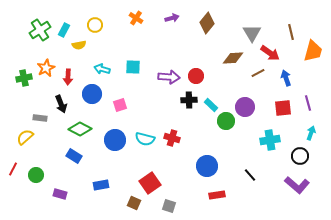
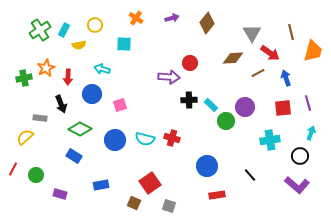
cyan square at (133, 67): moved 9 px left, 23 px up
red circle at (196, 76): moved 6 px left, 13 px up
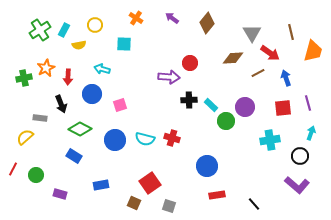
purple arrow at (172, 18): rotated 128 degrees counterclockwise
black line at (250, 175): moved 4 px right, 29 px down
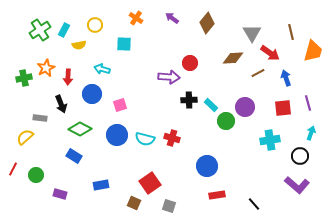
blue circle at (115, 140): moved 2 px right, 5 px up
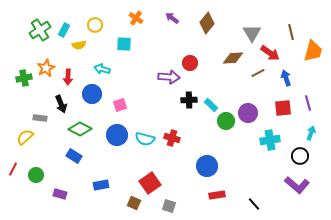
purple circle at (245, 107): moved 3 px right, 6 px down
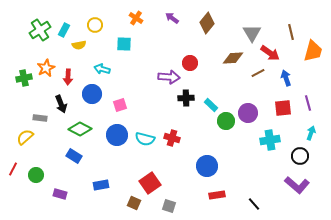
black cross at (189, 100): moved 3 px left, 2 px up
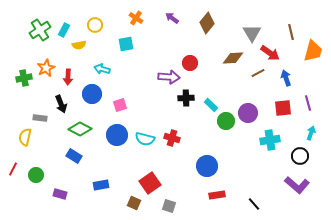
cyan square at (124, 44): moved 2 px right; rotated 14 degrees counterclockwise
yellow semicircle at (25, 137): rotated 36 degrees counterclockwise
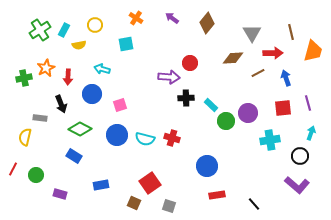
red arrow at (270, 53): moved 3 px right; rotated 36 degrees counterclockwise
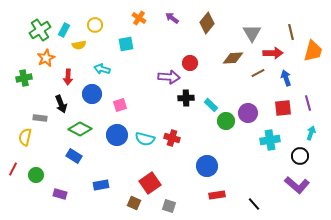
orange cross at (136, 18): moved 3 px right
orange star at (46, 68): moved 10 px up
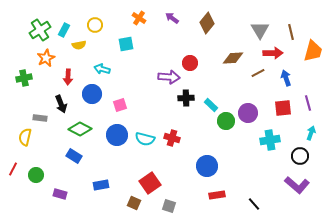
gray triangle at (252, 33): moved 8 px right, 3 px up
